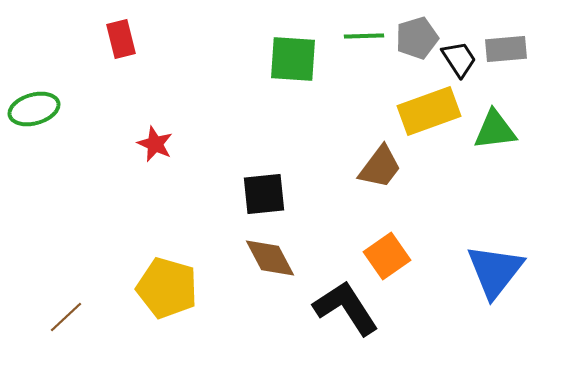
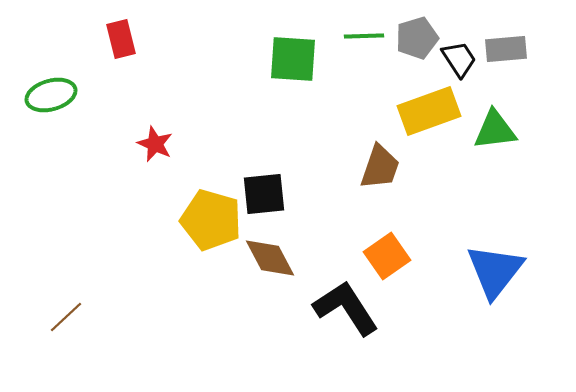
green ellipse: moved 17 px right, 14 px up
brown trapezoid: rotated 18 degrees counterclockwise
yellow pentagon: moved 44 px right, 68 px up
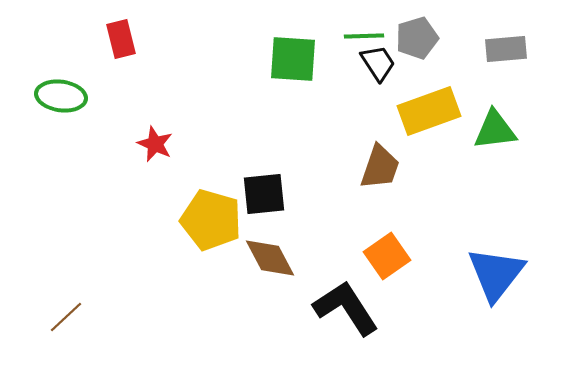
black trapezoid: moved 81 px left, 4 px down
green ellipse: moved 10 px right, 1 px down; rotated 24 degrees clockwise
blue triangle: moved 1 px right, 3 px down
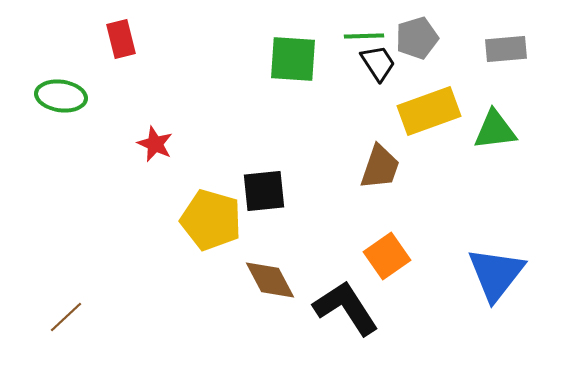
black square: moved 3 px up
brown diamond: moved 22 px down
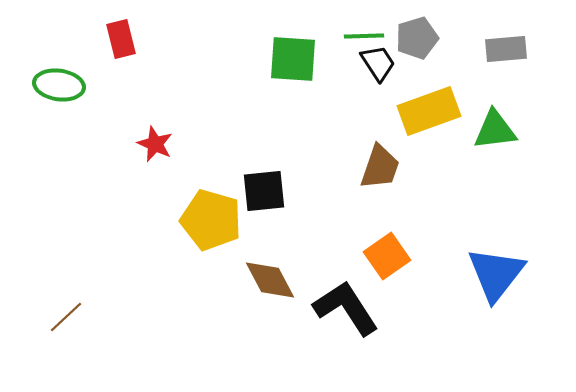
green ellipse: moved 2 px left, 11 px up
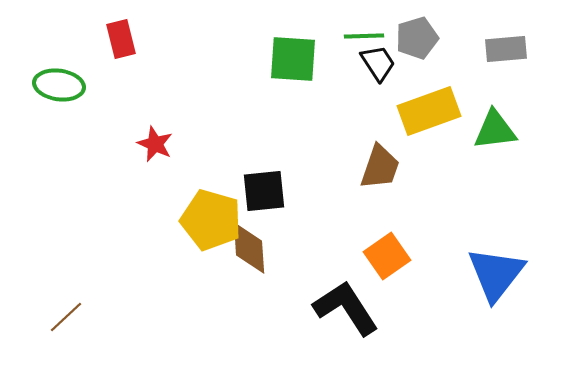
brown diamond: moved 21 px left, 32 px up; rotated 24 degrees clockwise
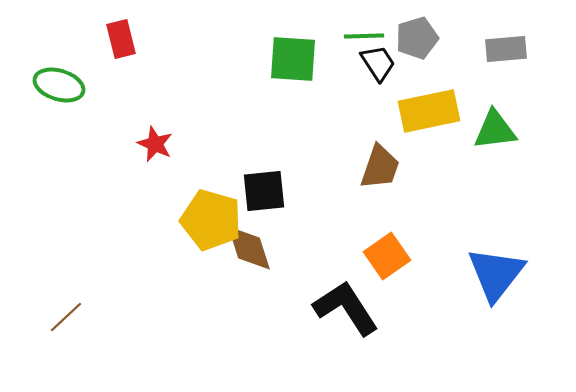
green ellipse: rotated 9 degrees clockwise
yellow rectangle: rotated 8 degrees clockwise
brown diamond: rotated 14 degrees counterclockwise
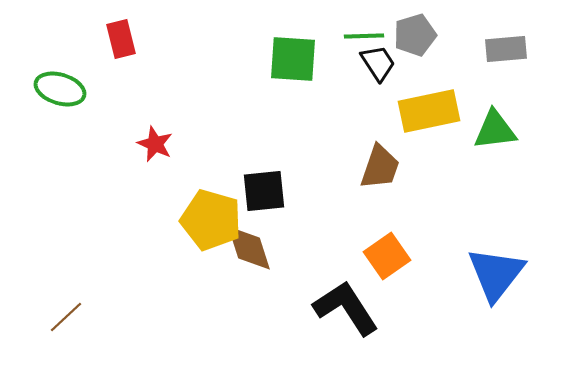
gray pentagon: moved 2 px left, 3 px up
green ellipse: moved 1 px right, 4 px down
